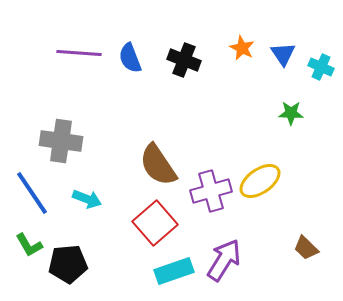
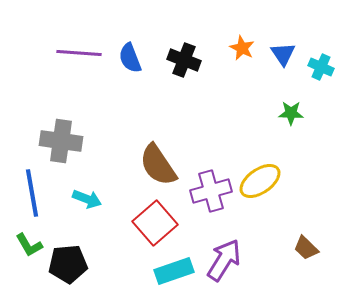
blue line: rotated 24 degrees clockwise
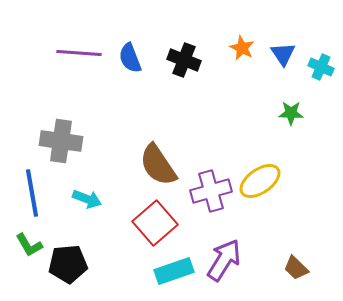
brown trapezoid: moved 10 px left, 20 px down
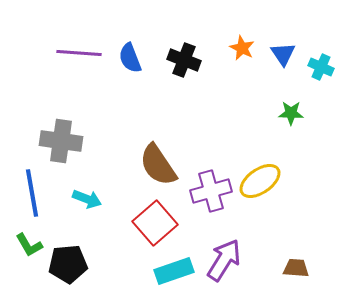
brown trapezoid: rotated 140 degrees clockwise
